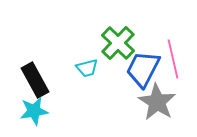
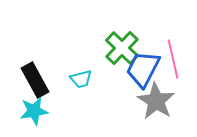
green cross: moved 4 px right, 5 px down
cyan trapezoid: moved 6 px left, 11 px down
gray star: moved 1 px left, 1 px up
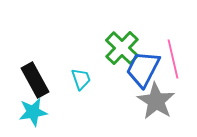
cyan trapezoid: rotated 95 degrees counterclockwise
cyan star: moved 1 px left, 1 px down
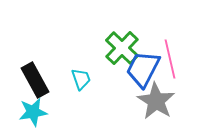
pink line: moved 3 px left
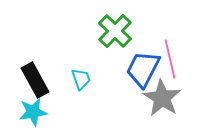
green cross: moved 7 px left, 17 px up
gray star: moved 6 px right, 3 px up
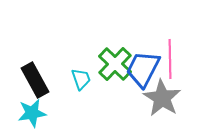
green cross: moved 33 px down
pink line: rotated 12 degrees clockwise
cyan star: moved 1 px left, 1 px down
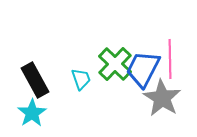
cyan star: rotated 24 degrees counterclockwise
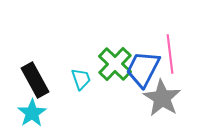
pink line: moved 5 px up; rotated 6 degrees counterclockwise
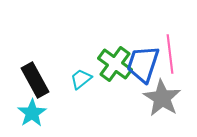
green cross: rotated 8 degrees counterclockwise
blue trapezoid: moved 5 px up; rotated 9 degrees counterclockwise
cyan trapezoid: rotated 110 degrees counterclockwise
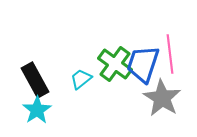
cyan star: moved 5 px right, 3 px up
